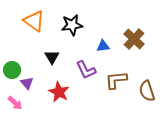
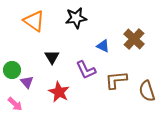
black star: moved 4 px right, 7 px up
blue triangle: rotated 32 degrees clockwise
purple triangle: moved 1 px up
pink arrow: moved 1 px down
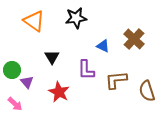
purple L-shape: rotated 25 degrees clockwise
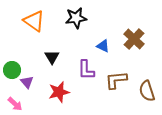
red star: rotated 30 degrees clockwise
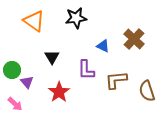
red star: rotated 20 degrees counterclockwise
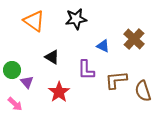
black star: moved 1 px down
black triangle: rotated 28 degrees counterclockwise
brown semicircle: moved 4 px left
